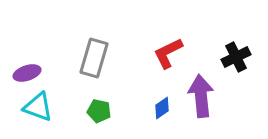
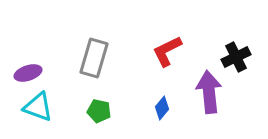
red L-shape: moved 1 px left, 2 px up
purple ellipse: moved 1 px right
purple arrow: moved 8 px right, 4 px up
blue diamond: rotated 15 degrees counterclockwise
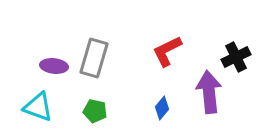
purple ellipse: moved 26 px right, 7 px up; rotated 24 degrees clockwise
green pentagon: moved 4 px left
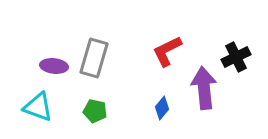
purple arrow: moved 5 px left, 4 px up
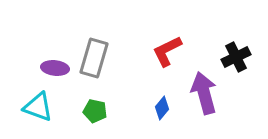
purple ellipse: moved 1 px right, 2 px down
purple arrow: moved 5 px down; rotated 9 degrees counterclockwise
